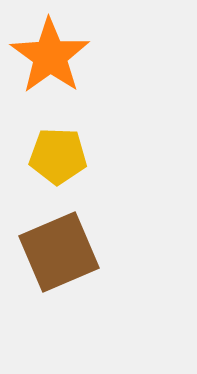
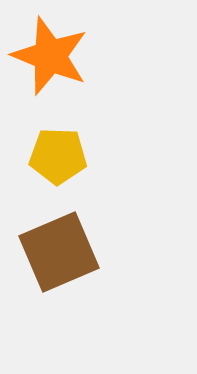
orange star: rotated 14 degrees counterclockwise
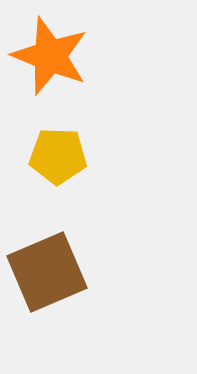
brown square: moved 12 px left, 20 px down
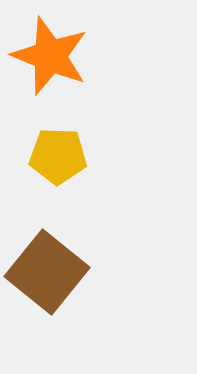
brown square: rotated 28 degrees counterclockwise
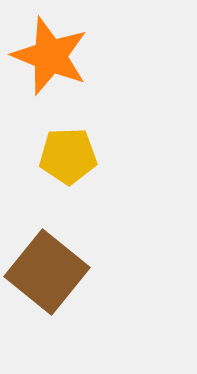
yellow pentagon: moved 10 px right; rotated 4 degrees counterclockwise
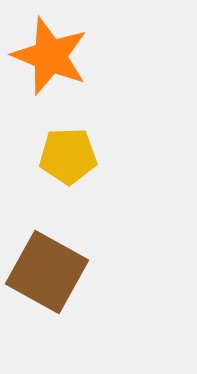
brown square: rotated 10 degrees counterclockwise
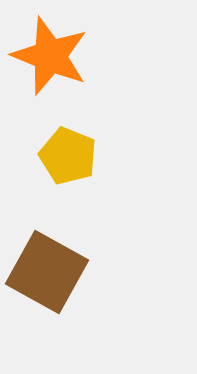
yellow pentagon: rotated 24 degrees clockwise
